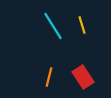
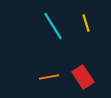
yellow line: moved 4 px right, 2 px up
orange line: rotated 66 degrees clockwise
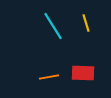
red rectangle: moved 4 px up; rotated 55 degrees counterclockwise
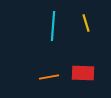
cyan line: rotated 36 degrees clockwise
